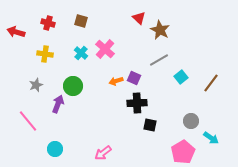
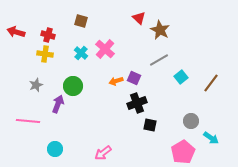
red cross: moved 12 px down
black cross: rotated 18 degrees counterclockwise
pink line: rotated 45 degrees counterclockwise
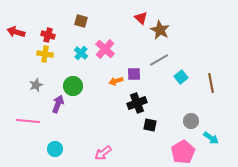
red triangle: moved 2 px right
purple square: moved 4 px up; rotated 24 degrees counterclockwise
brown line: rotated 48 degrees counterclockwise
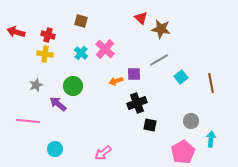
brown star: moved 1 px right, 1 px up; rotated 18 degrees counterclockwise
purple arrow: rotated 72 degrees counterclockwise
cyan arrow: moved 1 px down; rotated 119 degrees counterclockwise
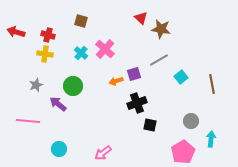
purple square: rotated 16 degrees counterclockwise
brown line: moved 1 px right, 1 px down
cyan circle: moved 4 px right
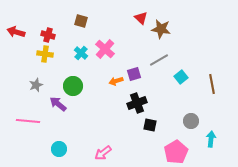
pink pentagon: moved 7 px left
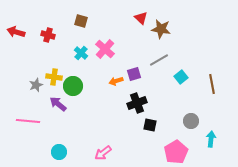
yellow cross: moved 9 px right, 23 px down
cyan circle: moved 3 px down
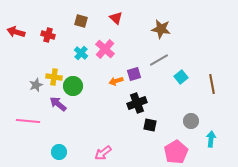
red triangle: moved 25 px left
